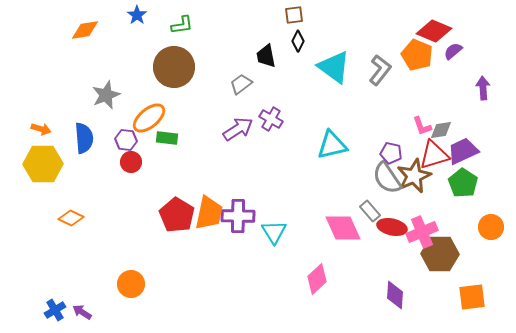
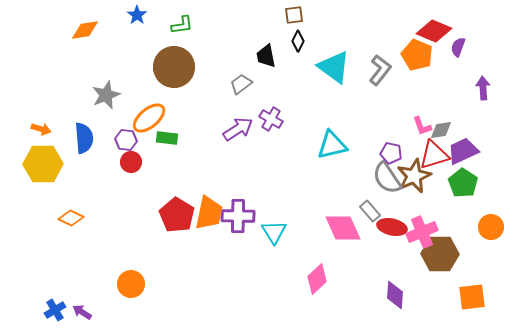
purple semicircle at (453, 51): moved 5 px right, 4 px up; rotated 30 degrees counterclockwise
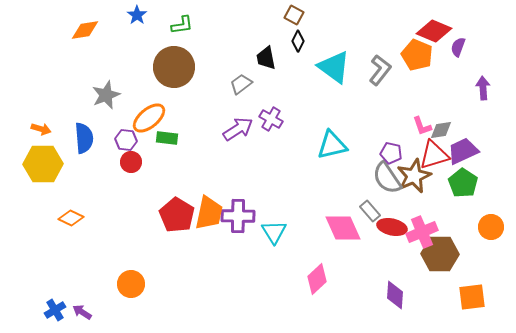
brown square at (294, 15): rotated 36 degrees clockwise
black trapezoid at (266, 56): moved 2 px down
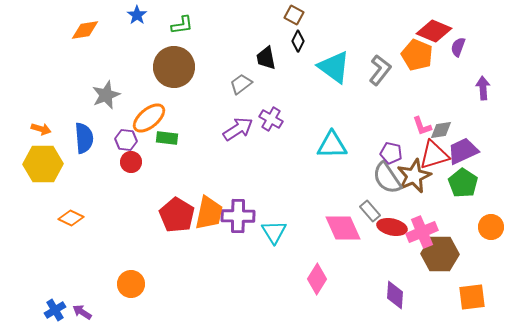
cyan triangle at (332, 145): rotated 12 degrees clockwise
pink diamond at (317, 279): rotated 16 degrees counterclockwise
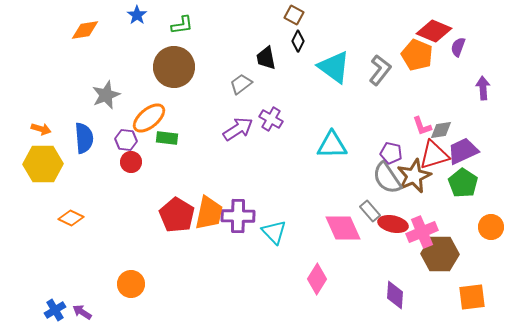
red ellipse at (392, 227): moved 1 px right, 3 px up
cyan triangle at (274, 232): rotated 12 degrees counterclockwise
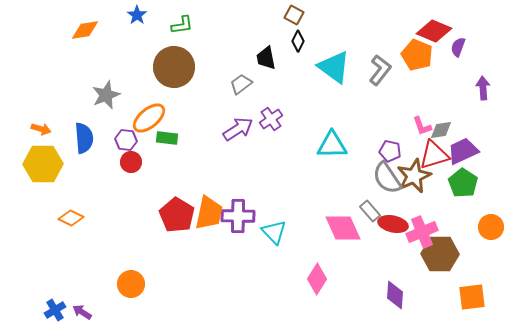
purple cross at (271, 119): rotated 25 degrees clockwise
purple pentagon at (391, 153): moved 1 px left, 2 px up
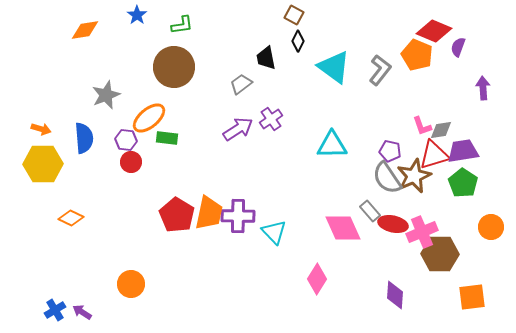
purple trapezoid at (463, 151): rotated 16 degrees clockwise
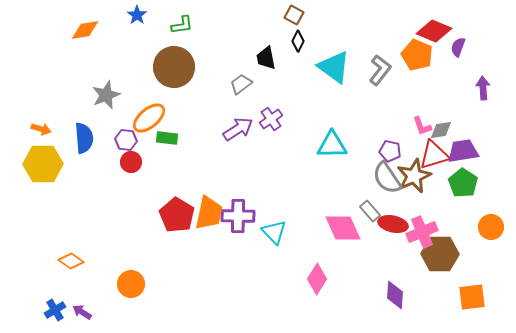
orange diamond at (71, 218): moved 43 px down; rotated 10 degrees clockwise
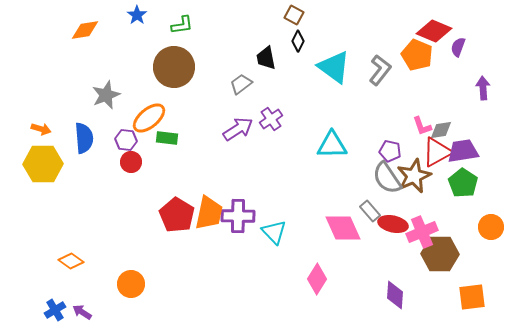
red triangle at (434, 155): moved 3 px right, 3 px up; rotated 12 degrees counterclockwise
